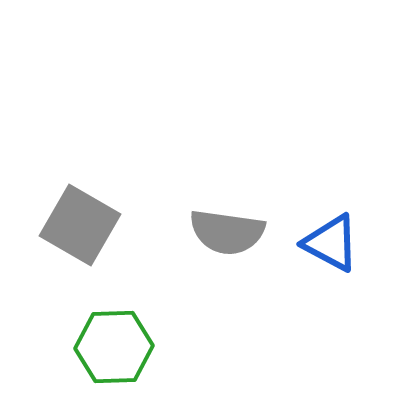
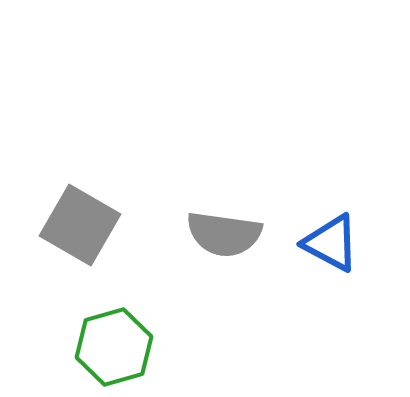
gray semicircle: moved 3 px left, 2 px down
green hexagon: rotated 14 degrees counterclockwise
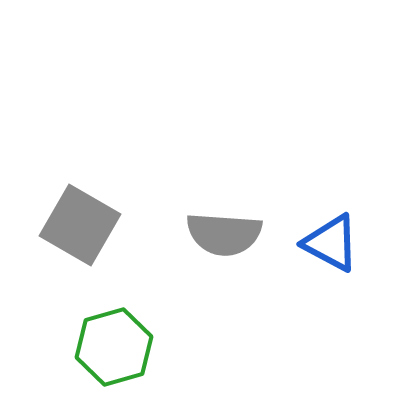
gray semicircle: rotated 4 degrees counterclockwise
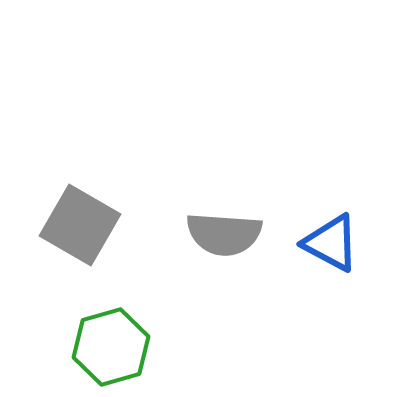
green hexagon: moved 3 px left
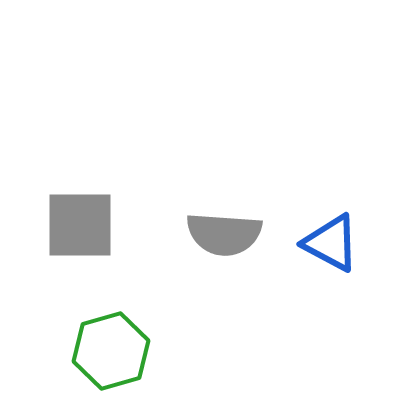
gray square: rotated 30 degrees counterclockwise
green hexagon: moved 4 px down
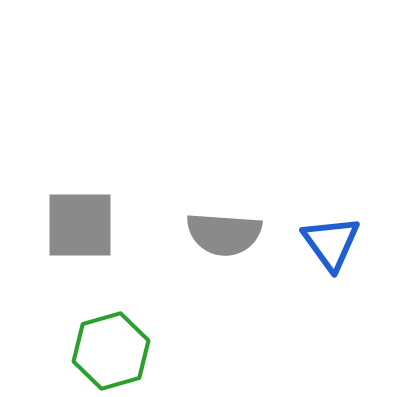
blue triangle: rotated 26 degrees clockwise
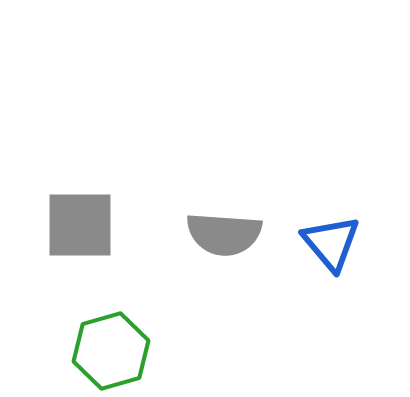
blue triangle: rotated 4 degrees counterclockwise
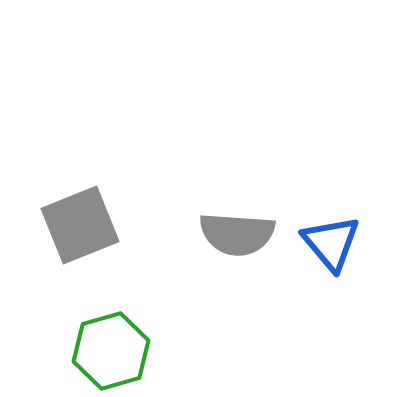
gray square: rotated 22 degrees counterclockwise
gray semicircle: moved 13 px right
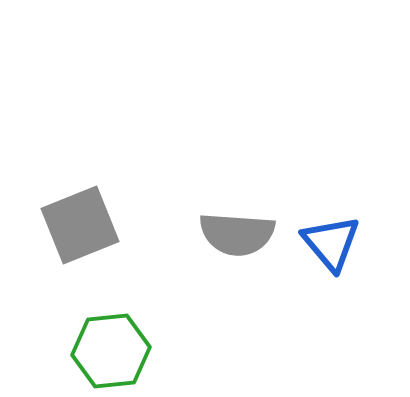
green hexagon: rotated 10 degrees clockwise
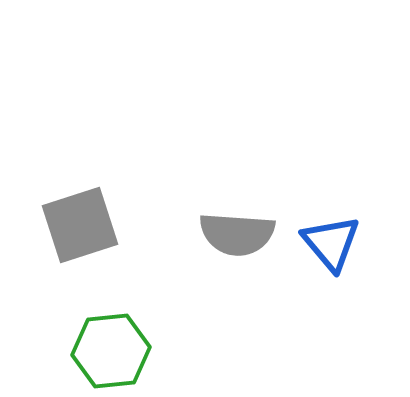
gray square: rotated 4 degrees clockwise
